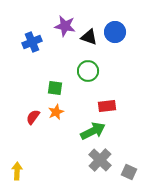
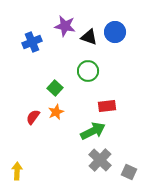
green square: rotated 35 degrees clockwise
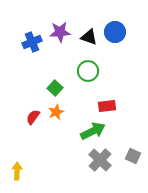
purple star: moved 5 px left, 6 px down; rotated 15 degrees counterclockwise
gray square: moved 4 px right, 16 px up
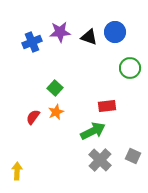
green circle: moved 42 px right, 3 px up
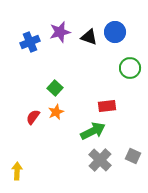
purple star: rotated 10 degrees counterclockwise
blue cross: moved 2 px left
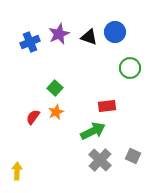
purple star: moved 1 px left, 2 px down; rotated 10 degrees counterclockwise
